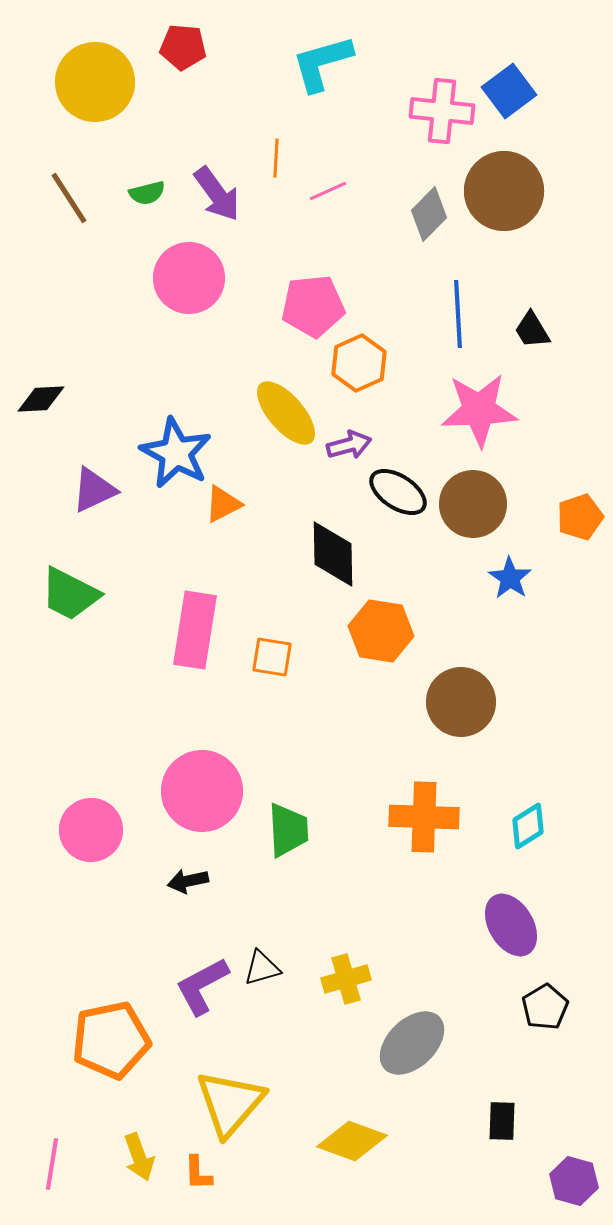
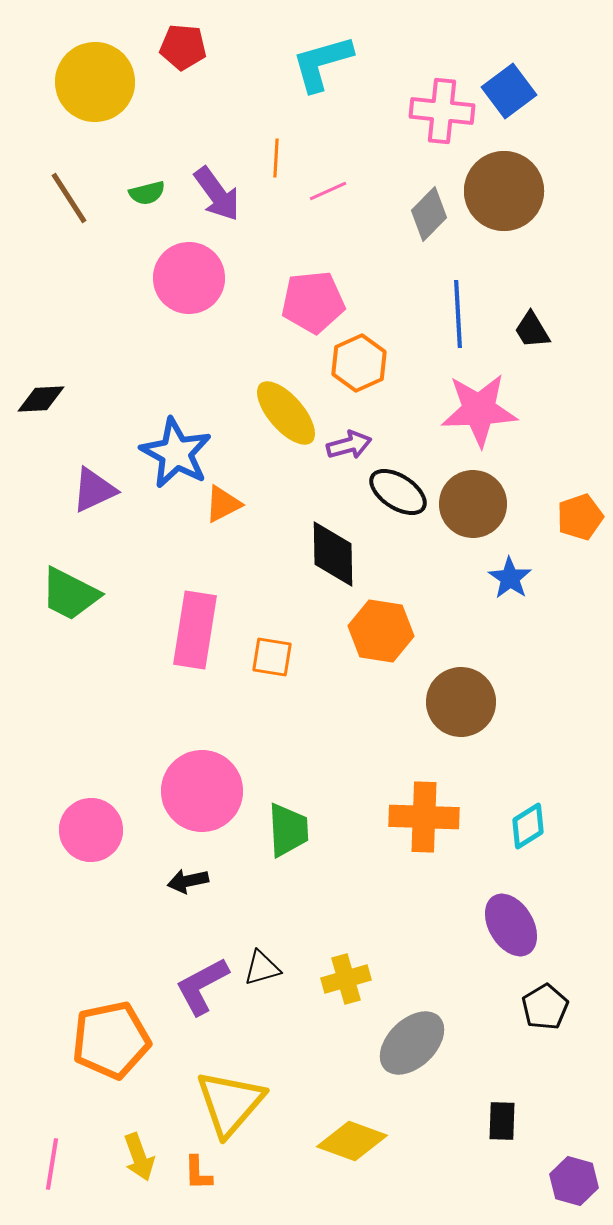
pink pentagon at (313, 306): moved 4 px up
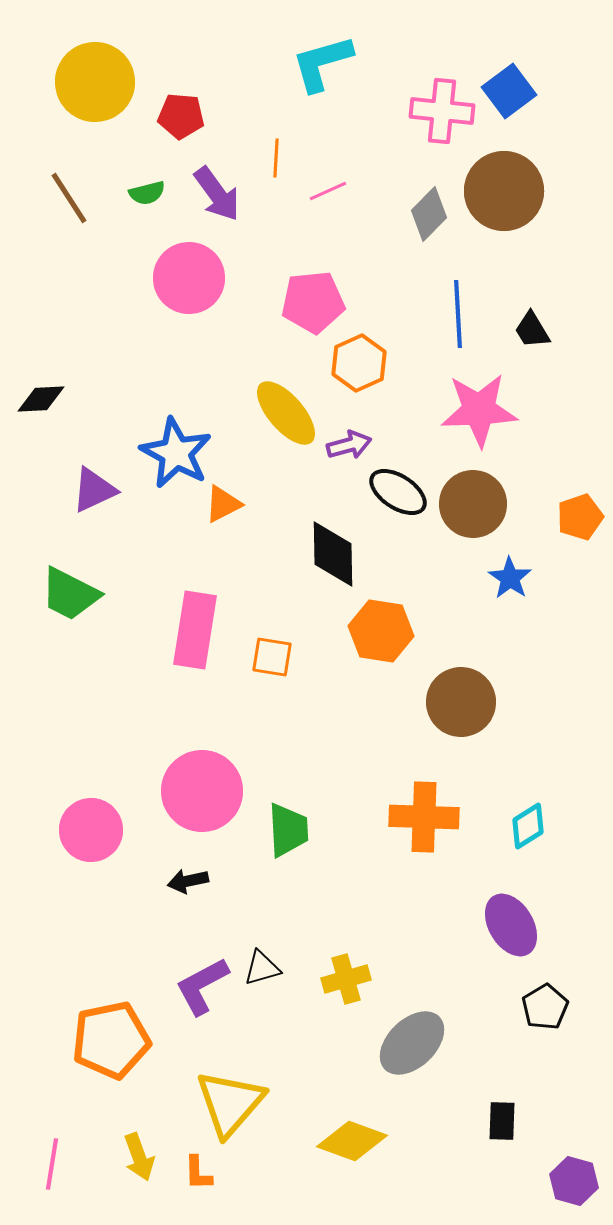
red pentagon at (183, 47): moved 2 px left, 69 px down
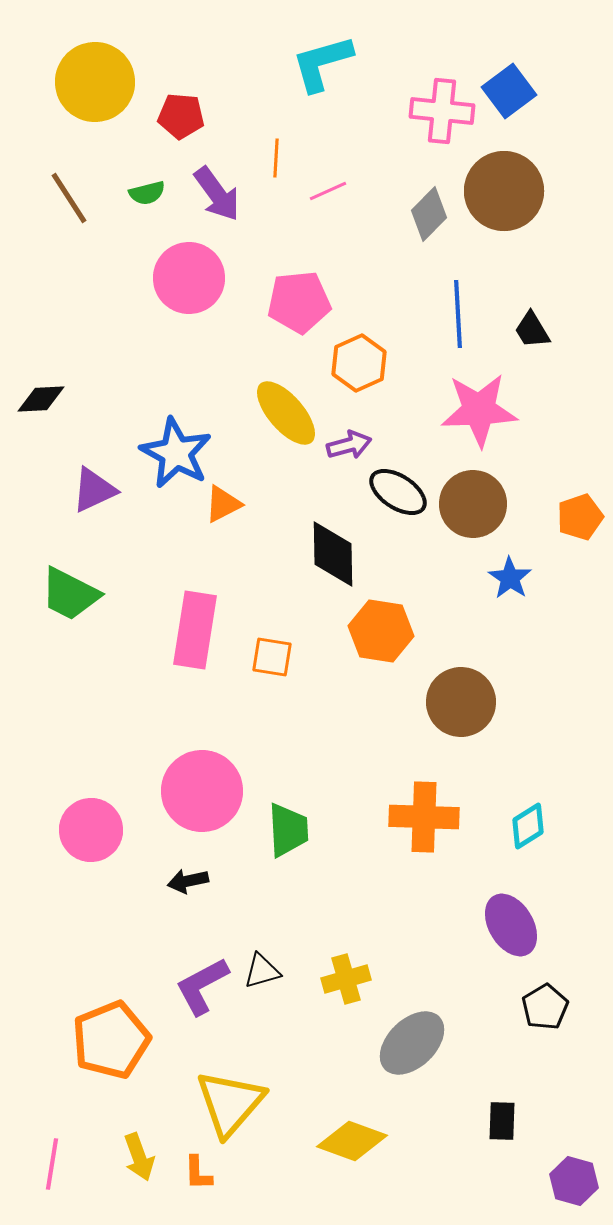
pink pentagon at (313, 302): moved 14 px left
black triangle at (262, 968): moved 3 px down
orange pentagon at (111, 1040): rotated 10 degrees counterclockwise
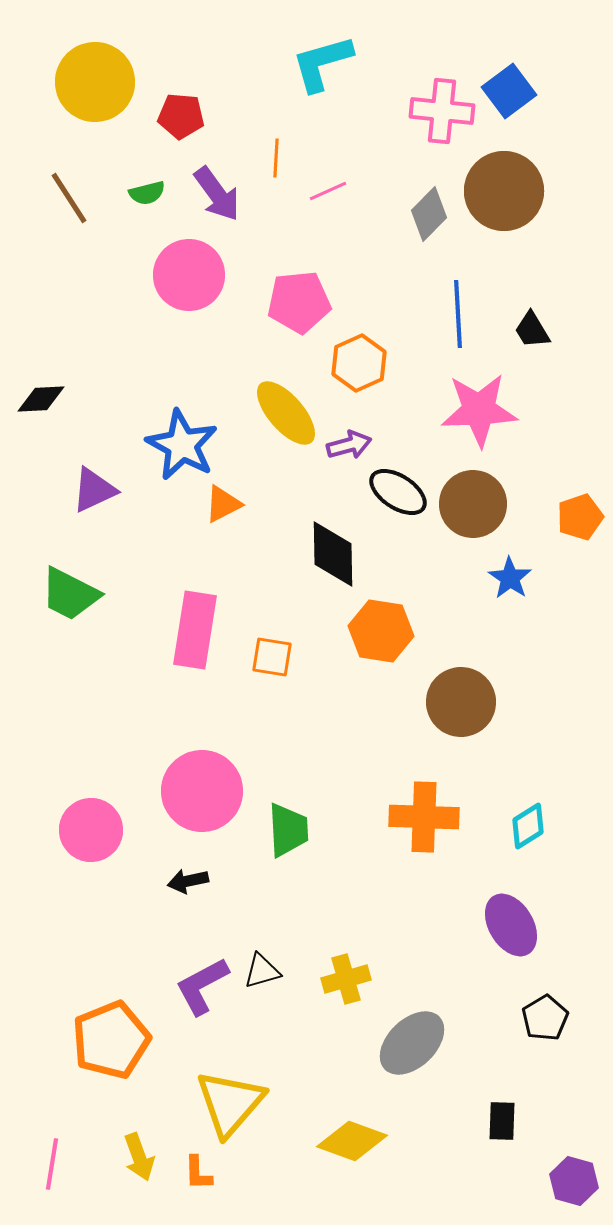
pink circle at (189, 278): moved 3 px up
blue star at (176, 453): moved 6 px right, 8 px up
black pentagon at (545, 1007): moved 11 px down
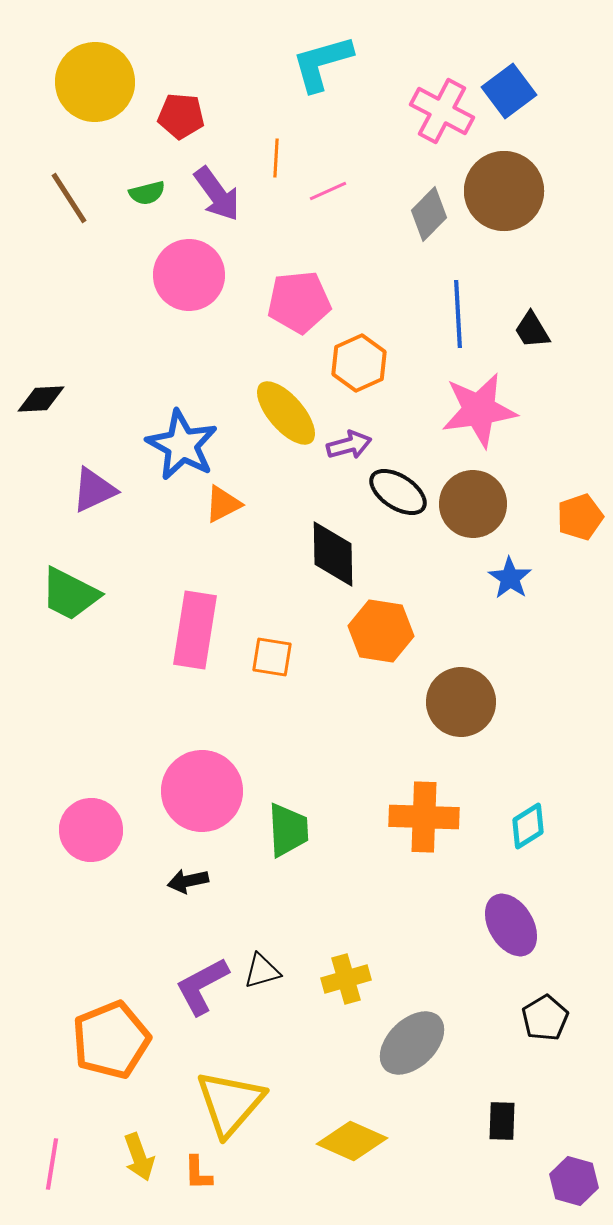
pink cross at (442, 111): rotated 22 degrees clockwise
pink star at (479, 410): rotated 6 degrees counterclockwise
yellow diamond at (352, 1141): rotated 4 degrees clockwise
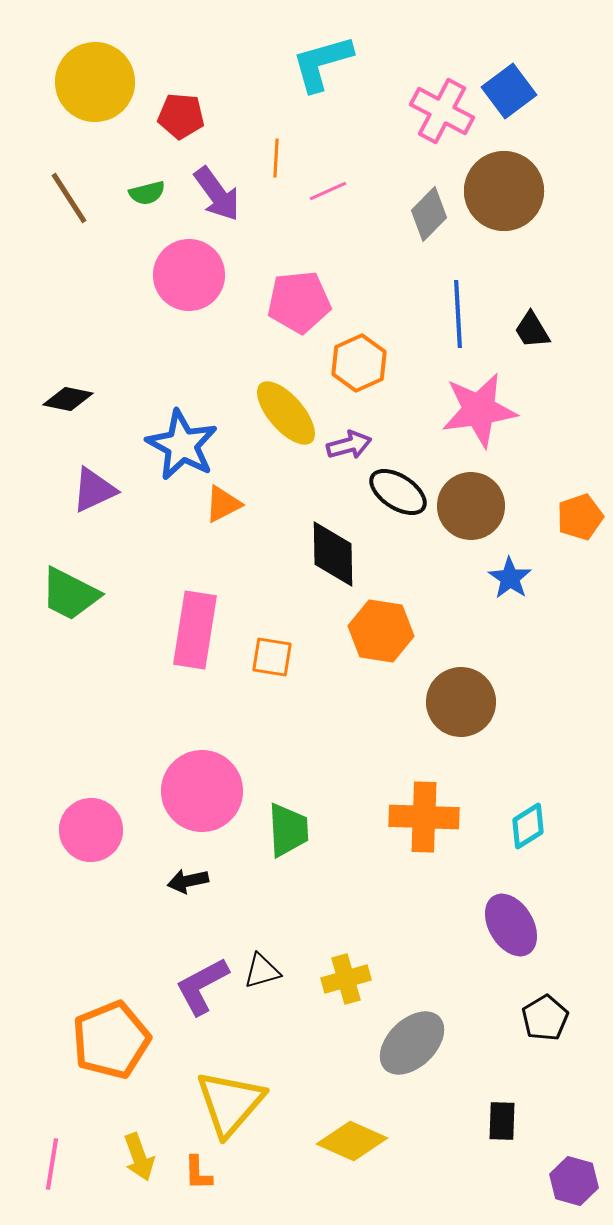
black diamond at (41, 399): moved 27 px right; rotated 15 degrees clockwise
brown circle at (473, 504): moved 2 px left, 2 px down
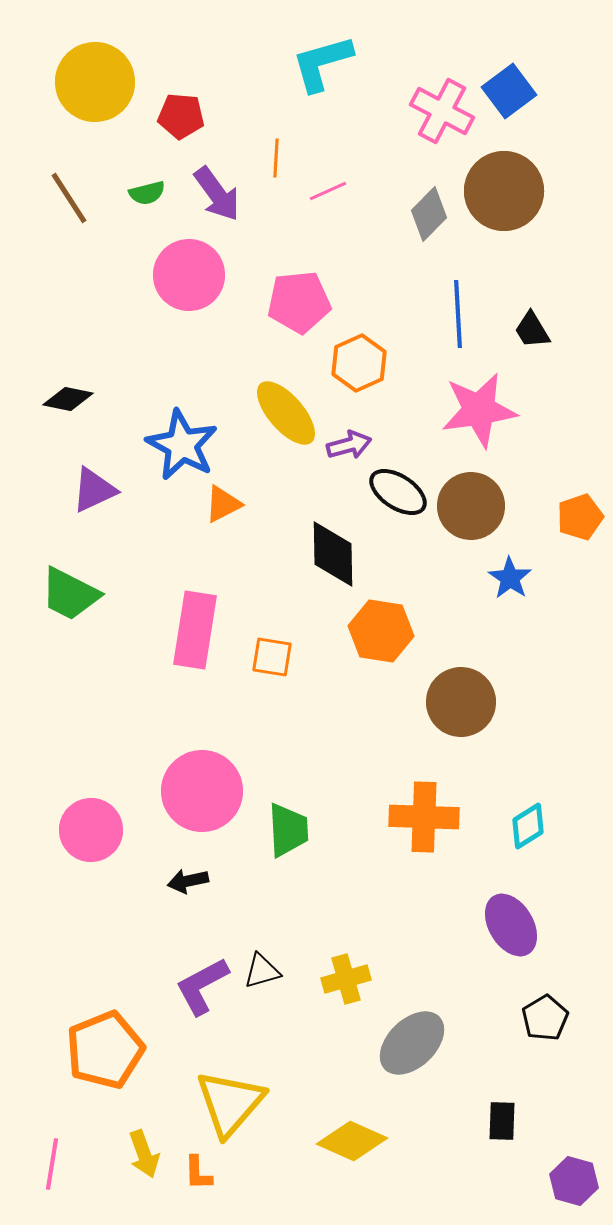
orange pentagon at (111, 1040): moved 6 px left, 10 px down
yellow arrow at (139, 1157): moved 5 px right, 3 px up
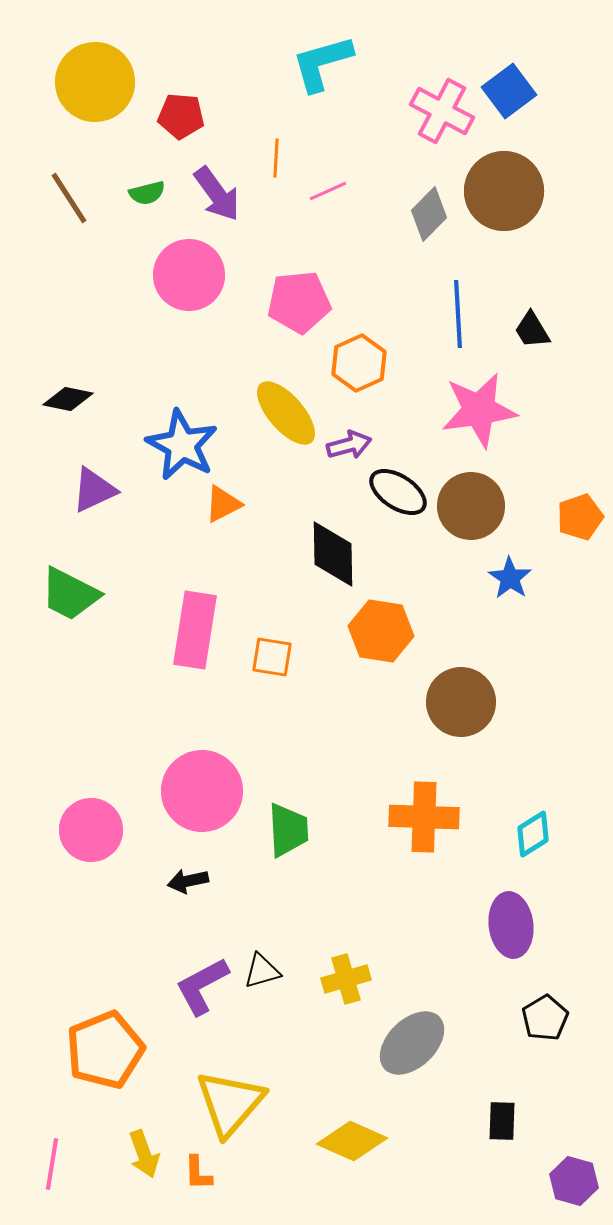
cyan diamond at (528, 826): moved 5 px right, 8 px down
purple ellipse at (511, 925): rotated 24 degrees clockwise
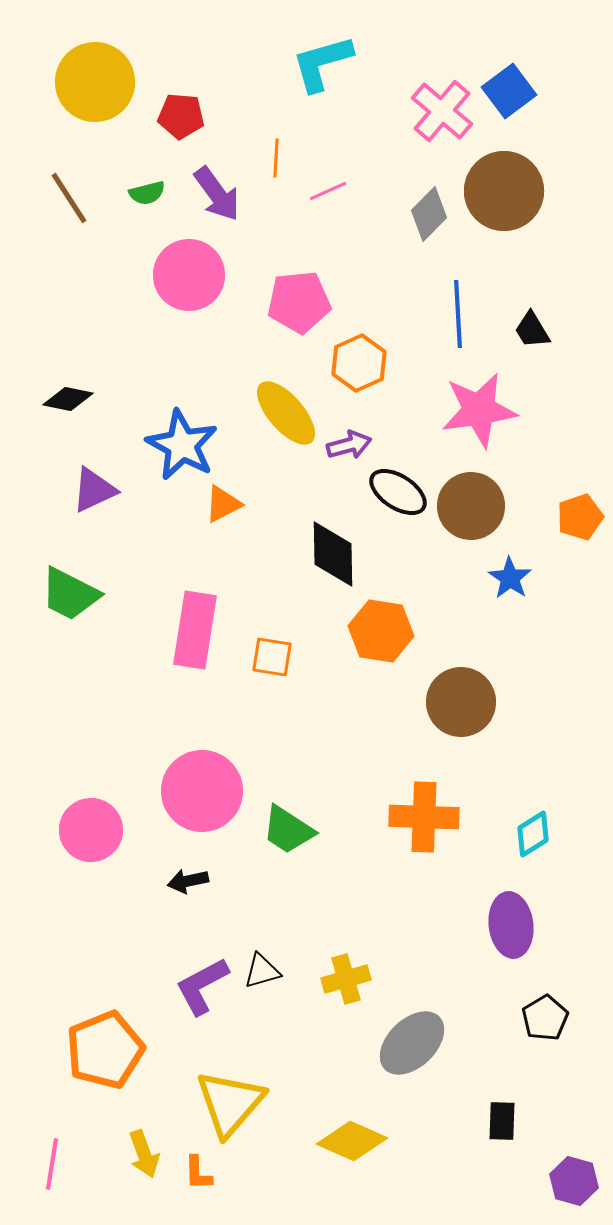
pink cross at (442, 111): rotated 12 degrees clockwise
green trapezoid at (288, 830): rotated 126 degrees clockwise
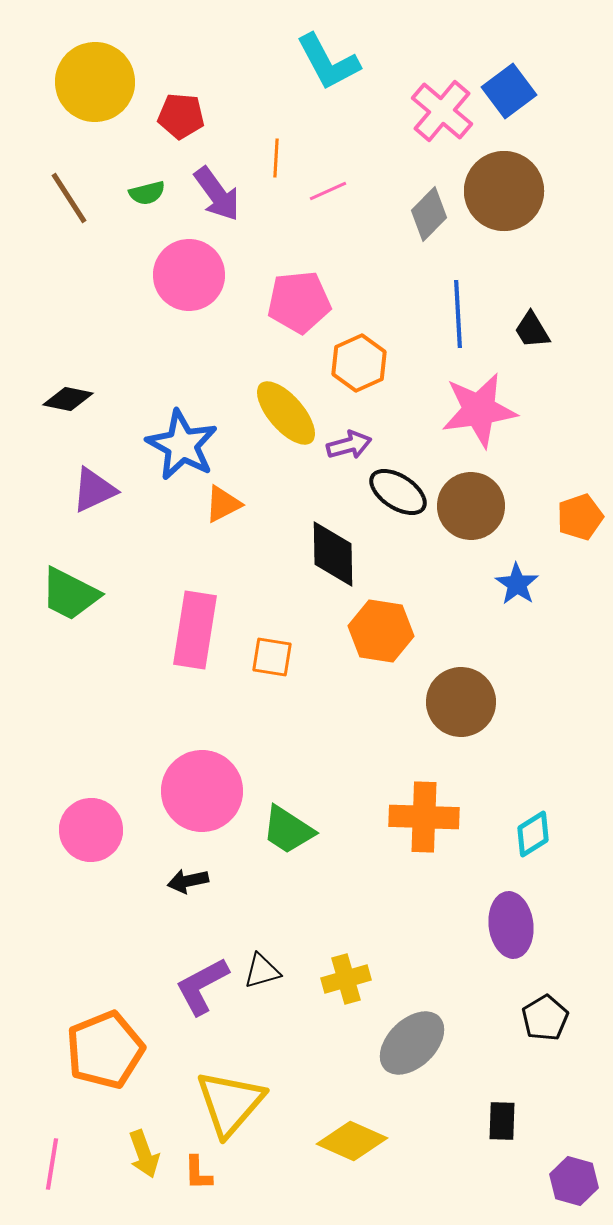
cyan L-shape at (322, 63): moved 6 px right, 1 px up; rotated 102 degrees counterclockwise
blue star at (510, 578): moved 7 px right, 6 px down
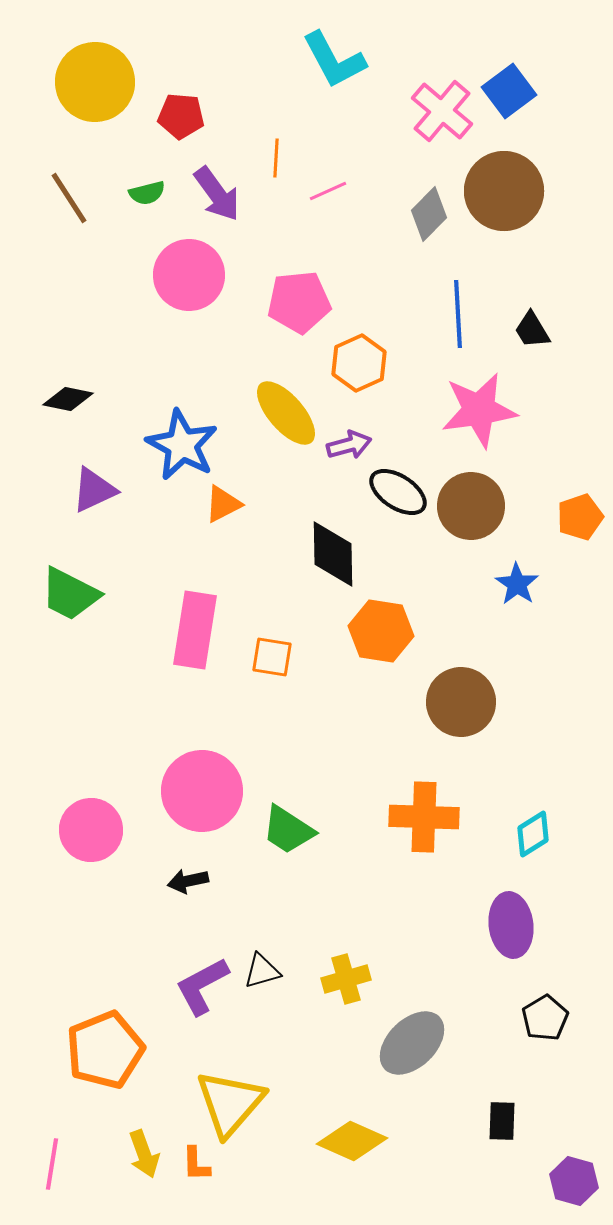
cyan L-shape at (328, 62): moved 6 px right, 2 px up
orange L-shape at (198, 1173): moved 2 px left, 9 px up
